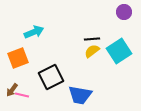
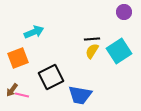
yellow semicircle: rotated 21 degrees counterclockwise
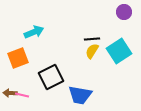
brown arrow: moved 2 px left, 3 px down; rotated 56 degrees clockwise
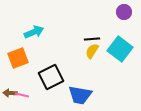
cyan square: moved 1 px right, 2 px up; rotated 20 degrees counterclockwise
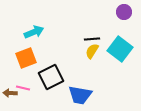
orange square: moved 8 px right
pink line: moved 1 px right, 7 px up
